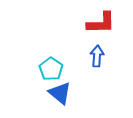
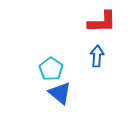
red L-shape: moved 1 px right, 1 px up
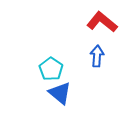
red L-shape: rotated 140 degrees counterclockwise
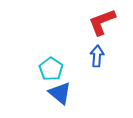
red L-shape: rotated 60 degrees counterclockwise
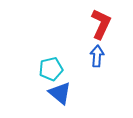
red L-shape: moved 1 px left, 2 px down; rotated 136 degrees clockwise
cyan pentagon: rotated 25 degrees clockwise
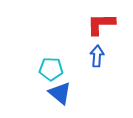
red L-shape: rotated 116 degrees counterclockwise
cyan pentagon: rotated 15 degrees clockwise
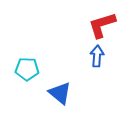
red L-shape: moved 1 px right, 1 px down; rotated 16 degrees counterclockwise
cyan pentagon: moved 24 px left
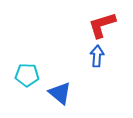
cyan pentagon: moved 6 px down
